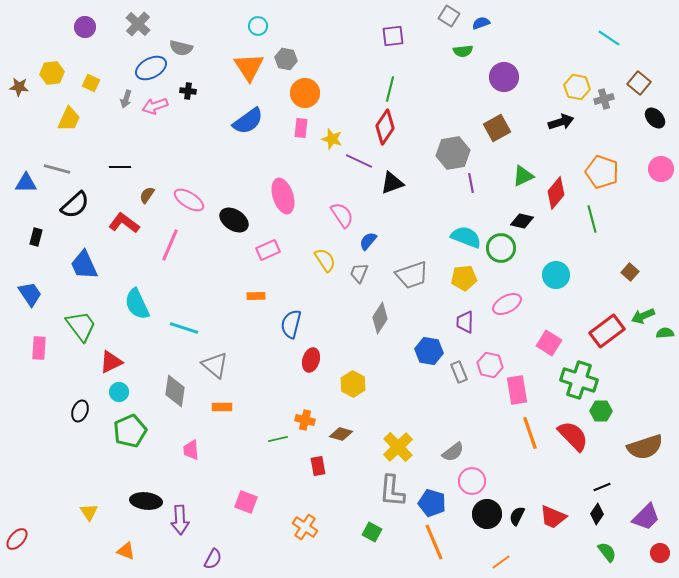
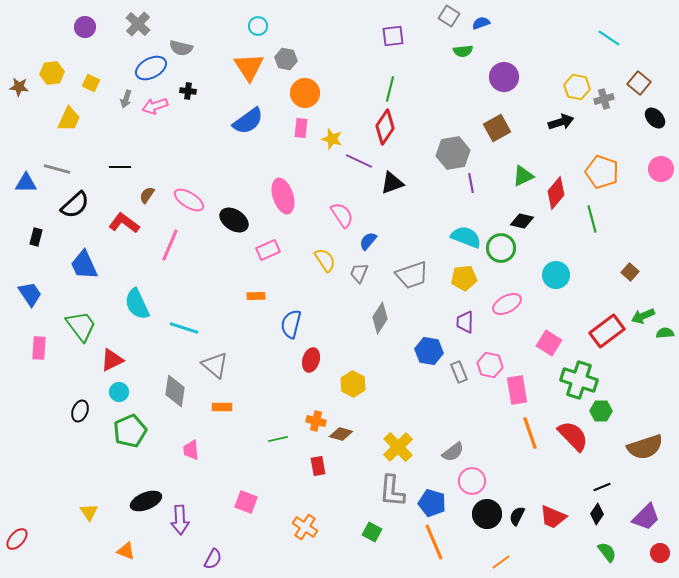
red triangle at (111, 362): moved 1 px right, 2 px up
orange cross at (305, 420): moved 11 px right, 1 px down
black ellipse at (146, 501): rotated 28 degrees counterclockwise
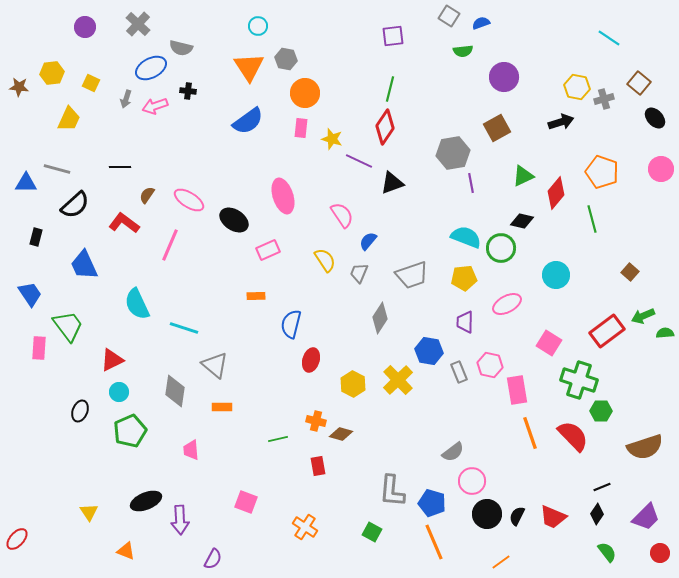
green trapezoid at (81, 326): moved 13 px left
yellow cross at (398, 447): moved 67 px up
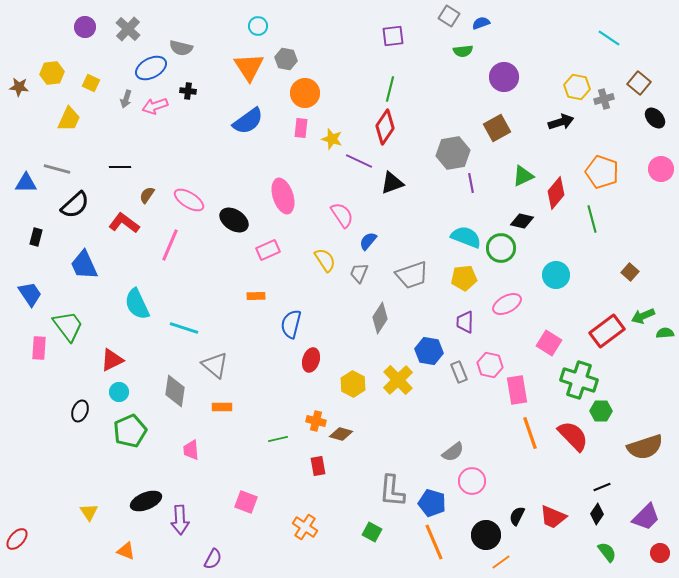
gray cross at (138, 24): moved 10 px left, 5 px down
black circle at (487, 514): moved 1 px left, 21 px down
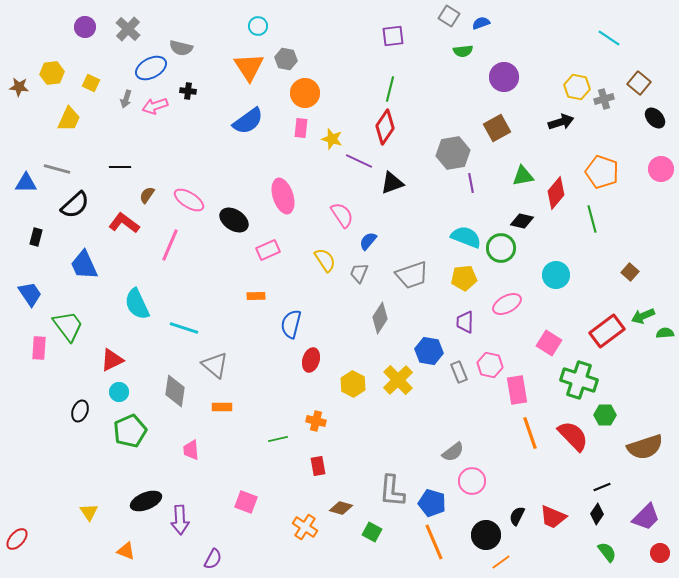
green triangle at (523, 176): rotated 15 degrees clockwise
green hexagon at (601, 411): moved 4 px right, 4 px down
brown diamond at (341, 434): moved 74 px down
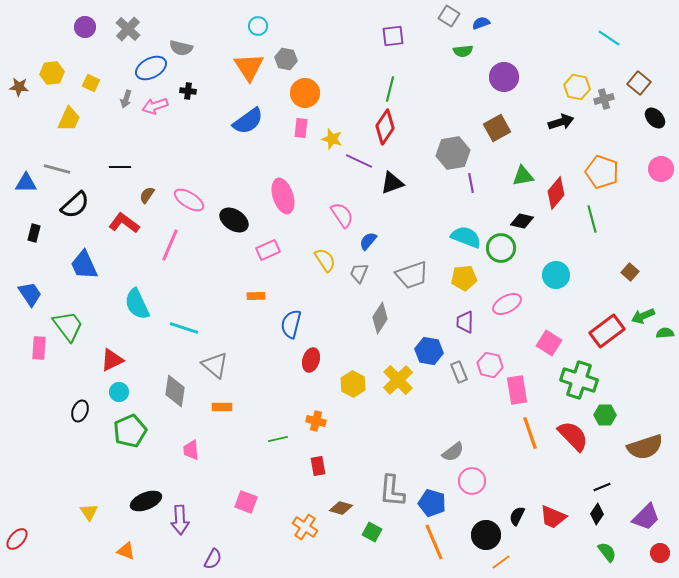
black rectangle at (36, 237): moved 2 px left, 4 px up
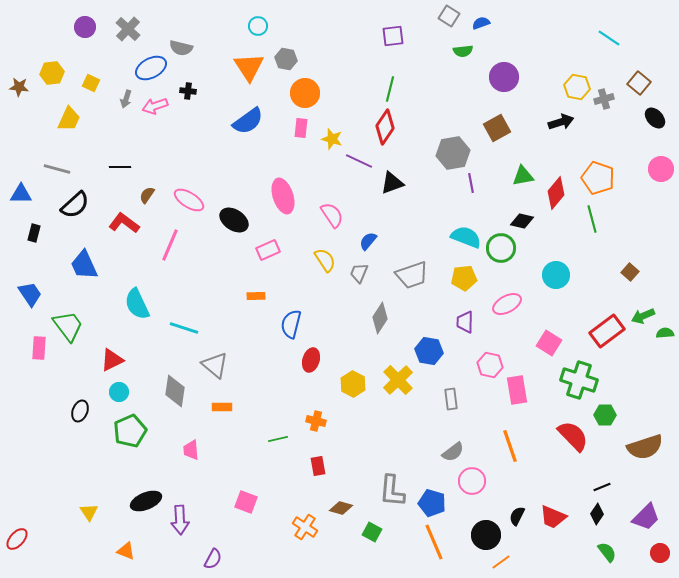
orange pentagon at (602, 172): moved 4 px left, 6 px down
blue triangle at (26, 183): moved 5 px left, 11 px down
pink semicircle at (342, 215): moved 10 px left
gray rectangle at (459, 372): moved 8 px left, 27 px down; rotated 15 degrees clockwise
orange line at (530, 433): moved 20 px left, 13 px down
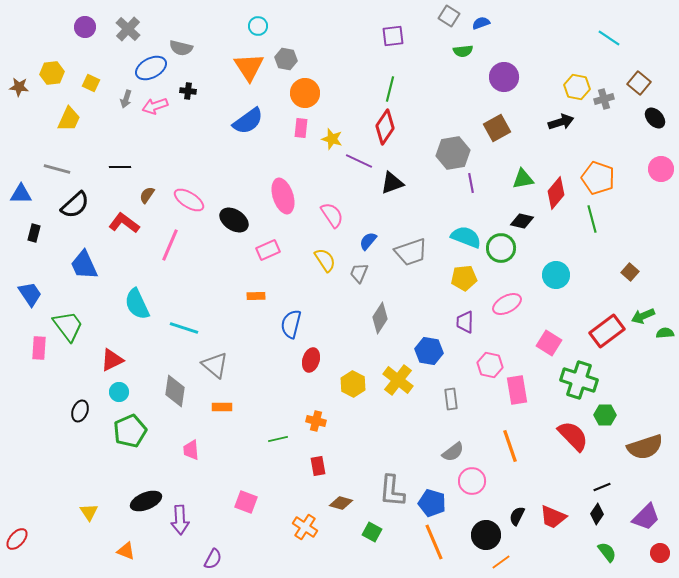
green triangle at (523, 176): moved 3 px down
gray trapezoid at (412, 275): moved 1 px left, 23 px up
yellow cross at (398, 380): rotated 8 degrees counterclockwise
brown diamond at (341, 508): moved 5 px up
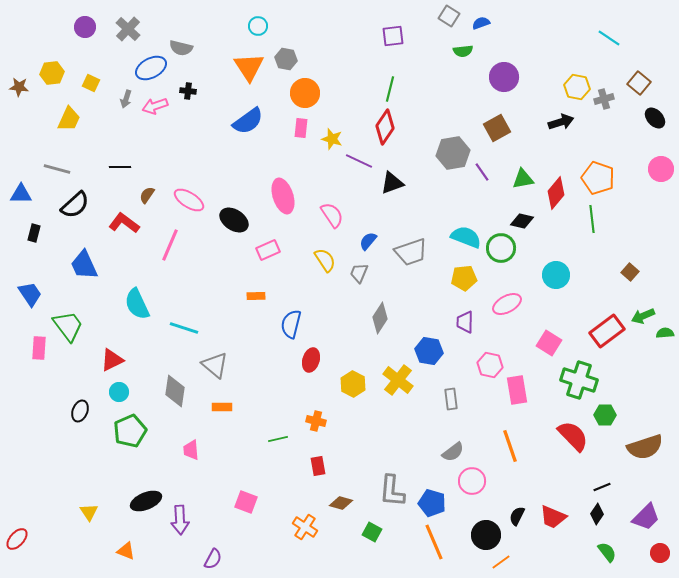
purple line at (471, 183): moved 11 px right, 11 px up; rotated 24 degrees counterclockwise
green line at (592, 219): rotated 8 degrees clockwise
